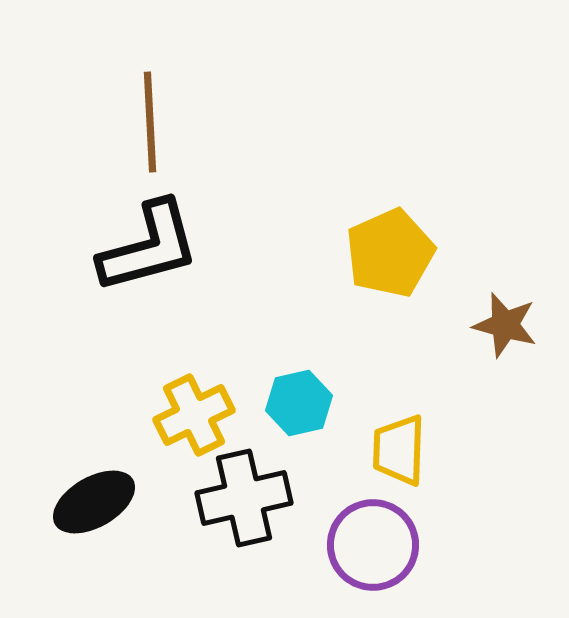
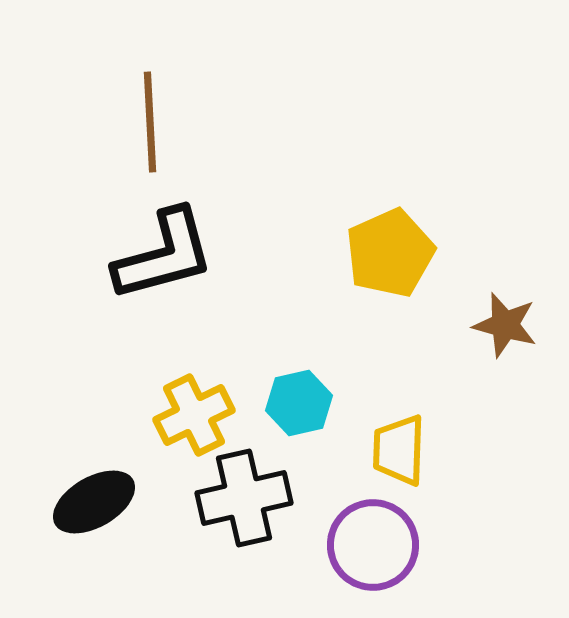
black L-shape: moved 15 px right, 8 px down
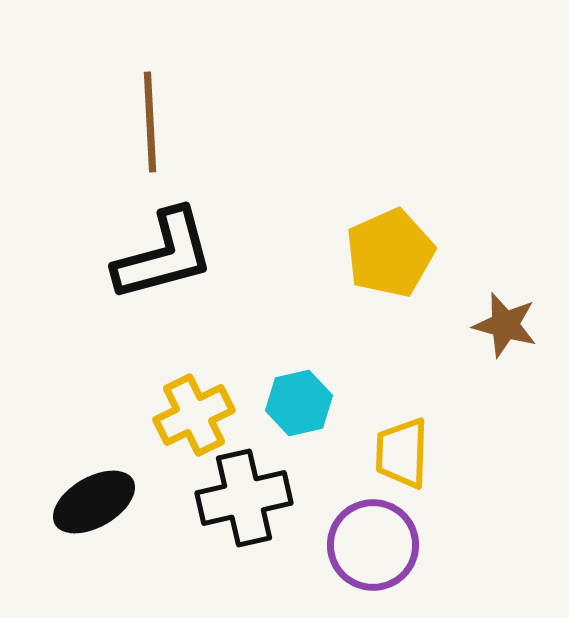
yellow trapezoid: moved 3 px right, 3 px down
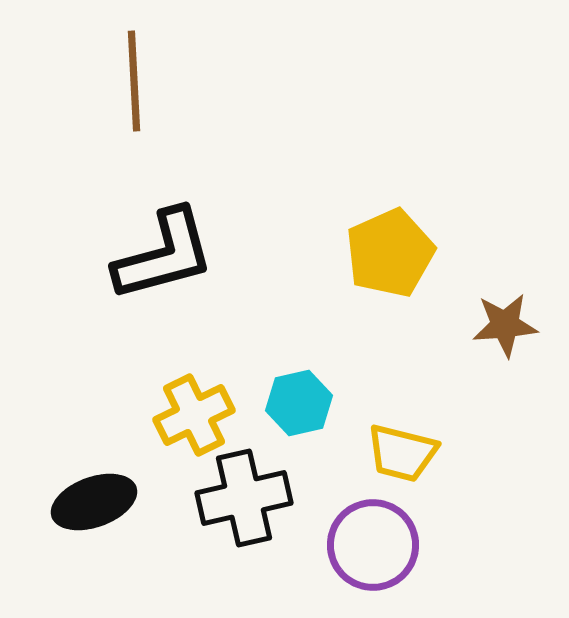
brown line: moved 16 px left, 41 px up
brown star: rotated 20 degrees counterclockwise
yellow trapezoid: rotated 78 degrees counterclockwise
black ellipse: rotated 10 degrees clockwise
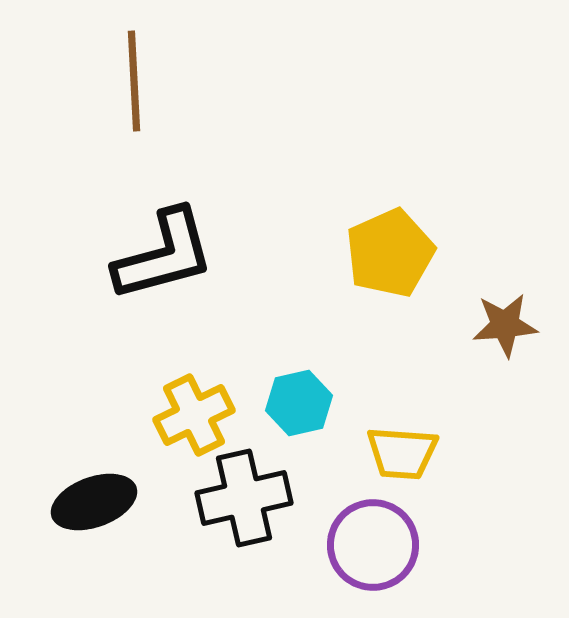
yellow trapezoid: rotated 10 degrees counterclockwise
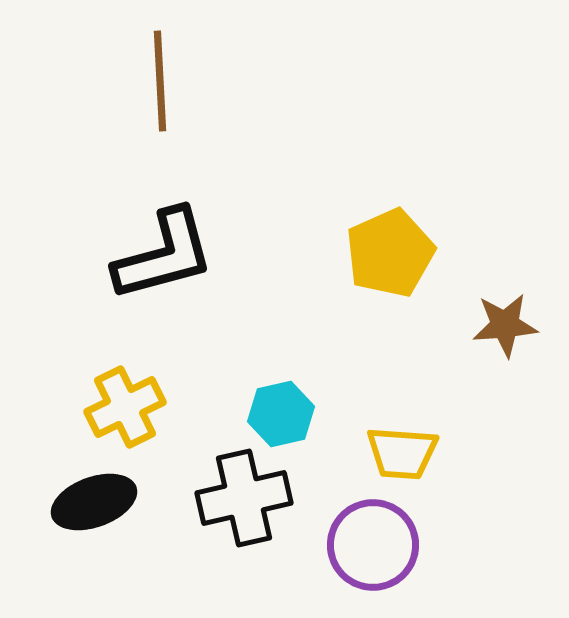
brown line: moved 26 px right
cyan hexagon: moved 18 px left, 11 px down
yellow cross: moved 69 px left, 8 px up
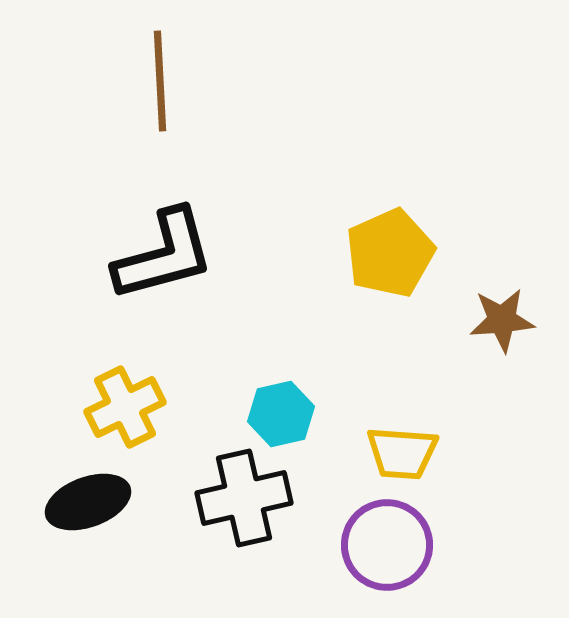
brown star: moved 3 px left, 5 px up
black ellipse: moved 6 px left
purple circle: moved 14 px right
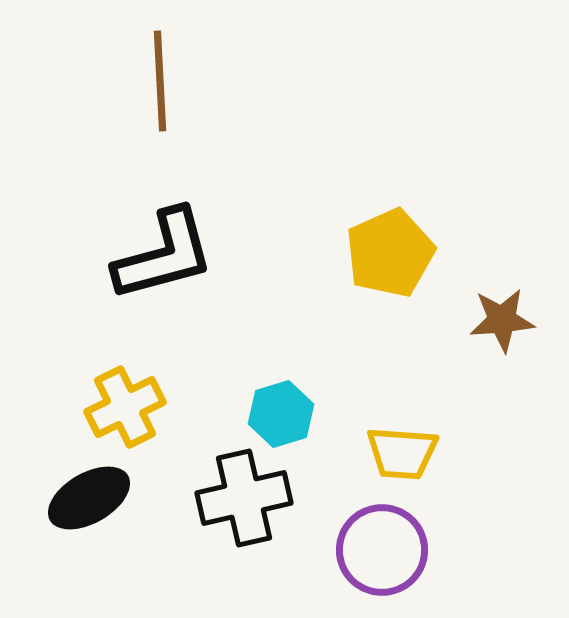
cyan hexagon: rotated 4 degrees counterclockwise
black ellipse: moved 1 px right, 4 px up; rotated 10 degrees counterclockwise
purple circle: moved 5 px left, 5 px down
